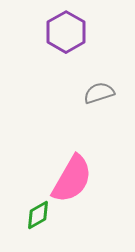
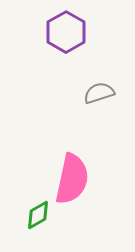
pink semicircle: rotated 18 degrees counterclockwise
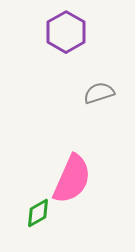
pink semicircle: rotated 12 degrees clockwise
green diamond: moved 2 px up
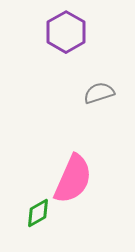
pink semicircle: moved 1 px right
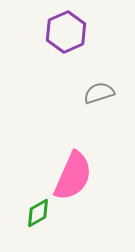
purple hexagon: rotated 6 degrees clockwise
pink semicircle: moved 3 px up
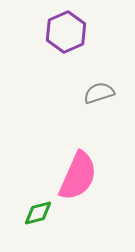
pink semicircle: moved 5 px right
green diamond: rotated 16 degrees clockwise
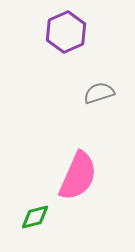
green diamond: moved 3 px left, 4 px down
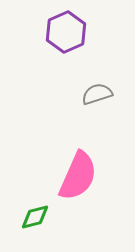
gray semicircle: moved 2 px left, 1 px down
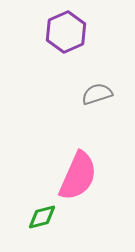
green diamond: moved 7 px right
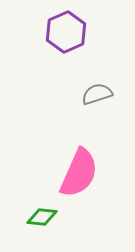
pink semicircle: moved 1 px right, 3 px up
green diamond: rotated 20 degrees clockwise
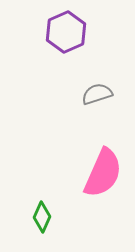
pink semicircle: moved 24 px right
green diamond: rotated 72 degrees counterclockwise
